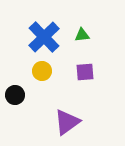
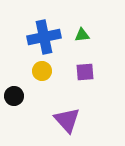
blue cross: rotated 32 degrees clockwise
black circle: moved 1 px left, 1 px down
purple triangle: moved 2 px up; rotated 36 degrees counterclockwise
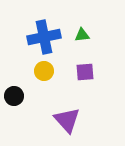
yellow circle: moved 2 px right
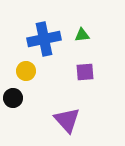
blue cross: moved 2 px down
yellow circle: moved 18 px left
black circle: moved 1 px left, 2 px down
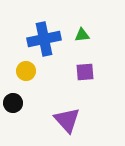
black circle: moved 5 px down
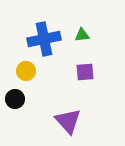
black circle: moved 2 px right, 4 px up
purple triangle: moved 1 px right, 1 px down
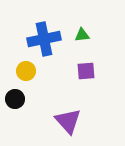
purple square: moved 1 px right, 1 px up
